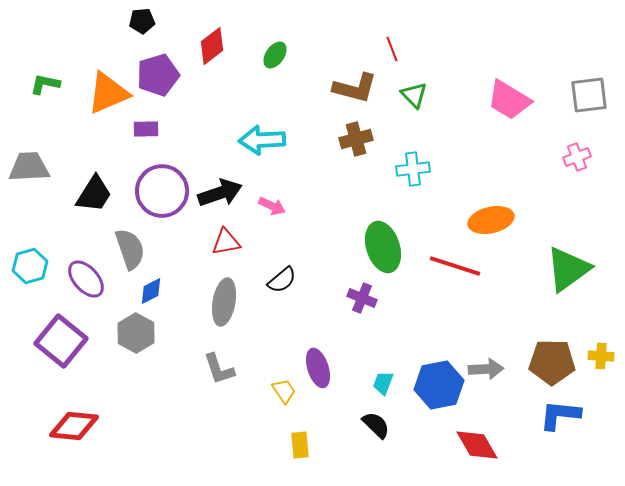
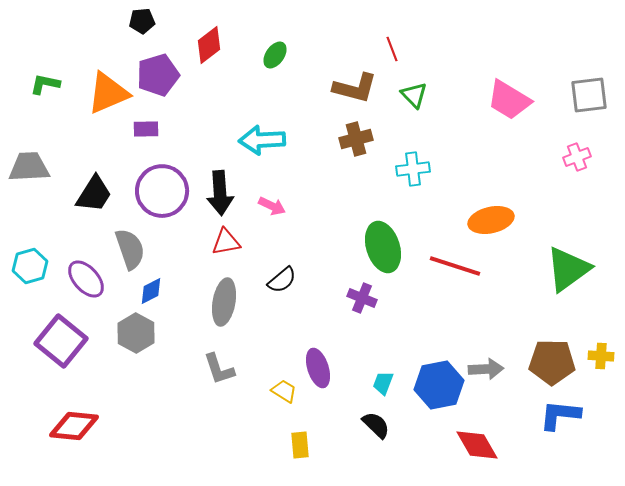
red diamond at (212, 46): moved 3 px left, 1 px up
black arrow at (220, 193): rotated 105 degrees clockwise
yellow trapezoid at (284, 391): rotated 24 degrees counterclockwise
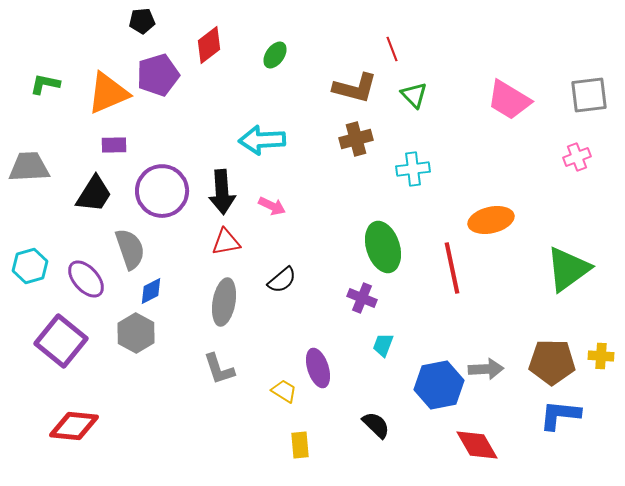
purple rectangle at (146, 129): moved 32 px left, 16 px down
black arrow at (220, 193): moved 2 px right, 1 px up
red line at (455, 266): moved 3 px left, 2 px down; rotated 60 degrees clockwise
cyan trapezoid at (383, 383): moved 38 px up
